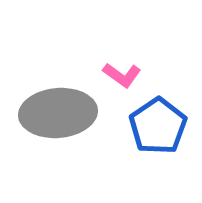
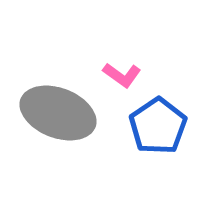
gray ellipse: rotated 26 degrees clockwise
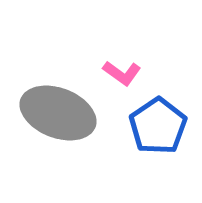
pink L-shape: moved 2 px up
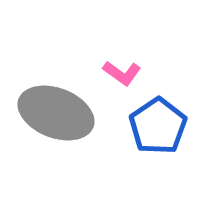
gray ellipse: moved 2 px left
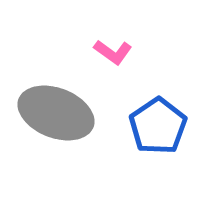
pink L-shape: moved 9 px left, 21 px up
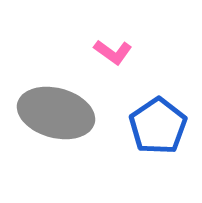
gray ellipse: rotated 6 degrees counterclockwise
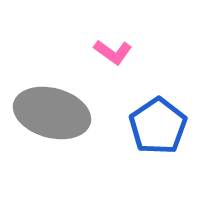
gray ellipse: moved 4 px left
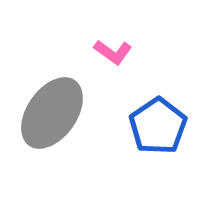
gray ellipse: rotated 70 degrees counterclockwise
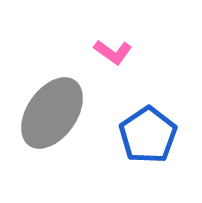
blue pentagon: moved 10 px left, 9 px down
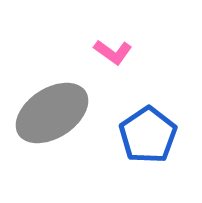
gray ellipse: rotated 22 degrees clockwise
